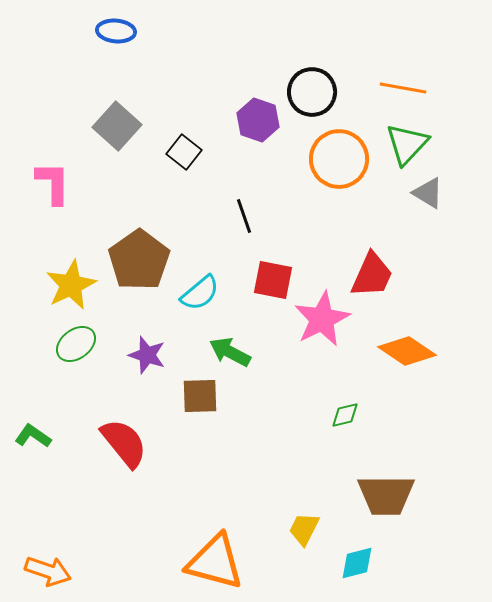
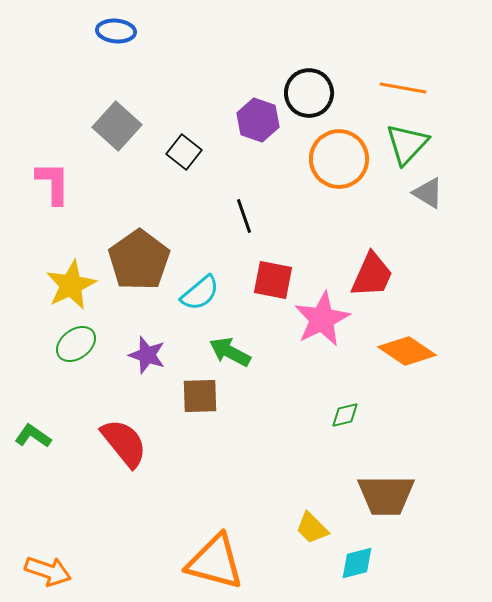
black circle: moved 3 px left, 1 px down
yellow trapezoid: moved 8 px right, 1 px up; rotated 72 degrees counterclockwise
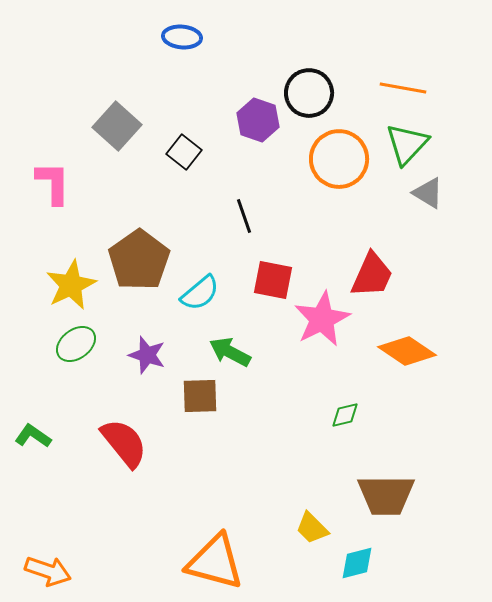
blue ellipse: moved 66 px right, 6 px down
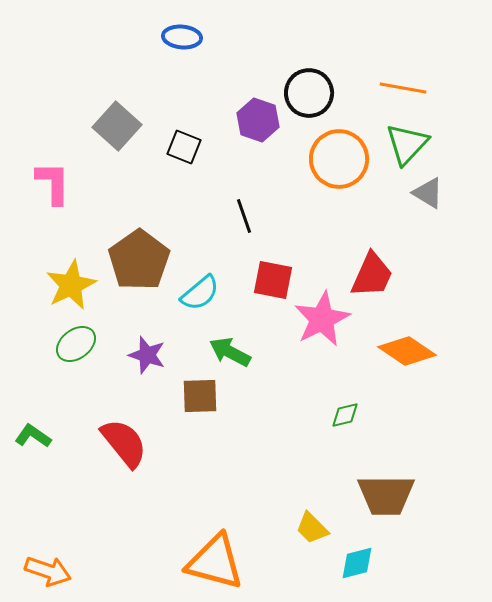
black square: moved 5 px up; rotated 16 degrees counterclockwise
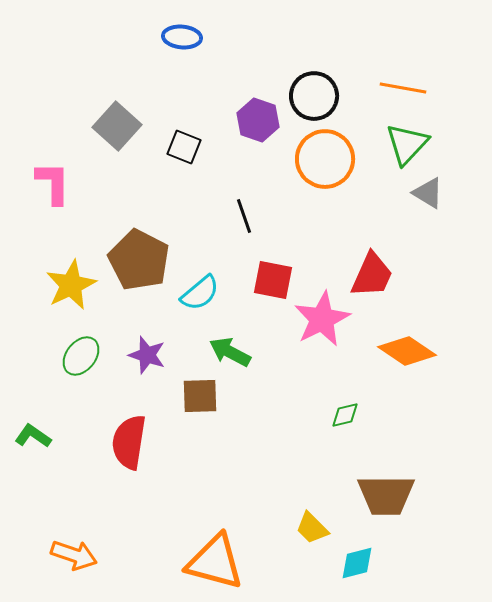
black circle: moved 5 px right, 3 px down
orange circle: moved 14 px left
brown pentagon: rotated 10 degrees counterclockwise
green ellipse: moved 5 px right, 12 px down; rotated 15 degrees counterclockwise
red semicircle: moved 5 px right, 1 px up; rotated 132 degrees counterclockwise
orange arrow: moved 26 px right, 16 px up
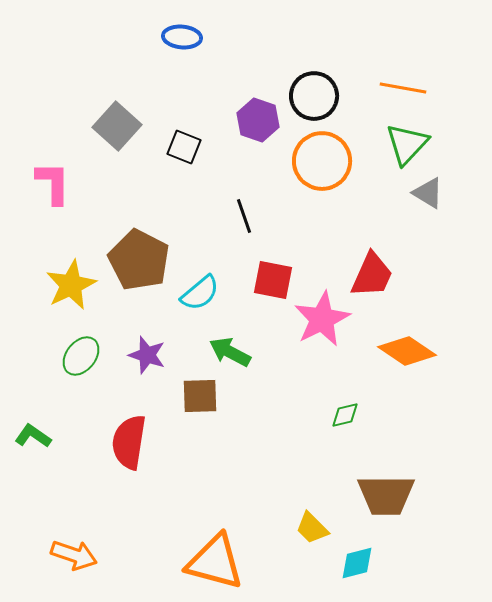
orange circle: moved 3 px left, 2 px down
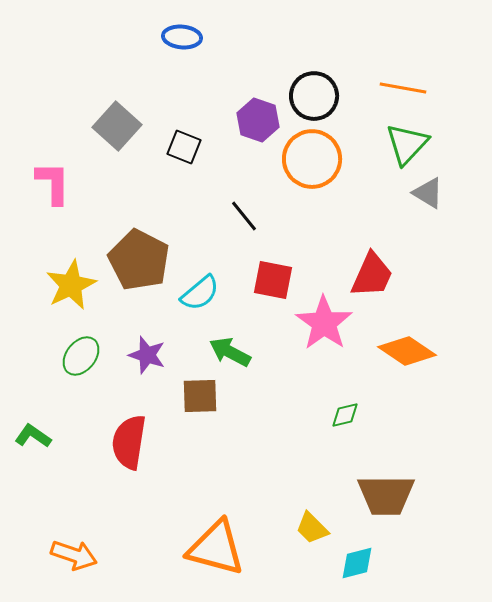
orange circle: moved 10 px left, 2 px up
black line: rotated 20 degrees counterclockwise
pink star: moved 2 px right, 4 px down; rotated 10 degrees counterclockwise
orange triangle: moved 1 px right, 14 px up
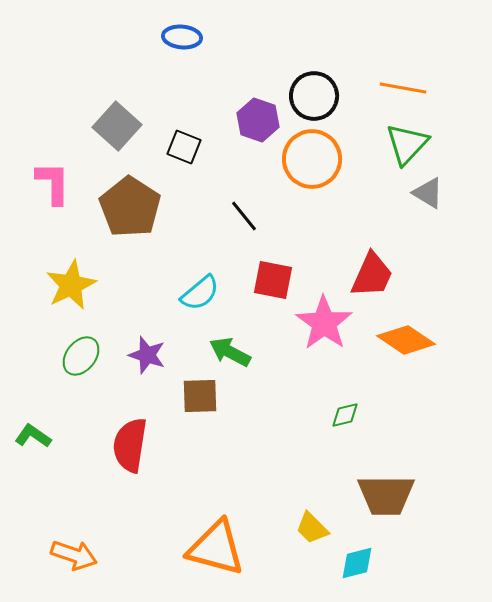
brown pentagon: moved 9 px left, 53 px up; rotated 6 degrees clockwise
orange diamond: moved 1 px left, 11 px up
red semicircle: moved 1 px right, 3 px down
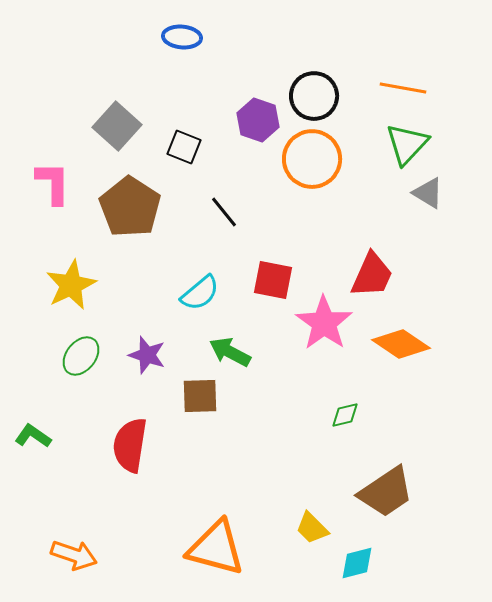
black line: moved 20 px left, 4 px up
orange diamond: moved 5 px left, 4 px down
brown trapezoid: moved 3 px up; rotated 34 degrees counterclockwise
